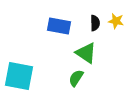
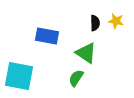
blue rectangle: moved 12 px left, 10 px down
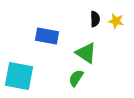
black semicircle: moved 4 px up
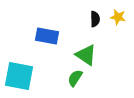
yellow star: moved 2 px right, 4 px up
green triangle: moved 2 px down
green semicircle: moved 1 px left
